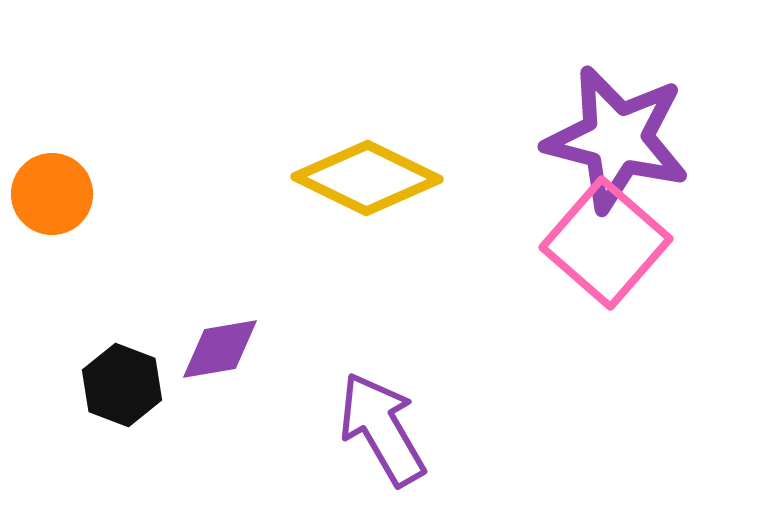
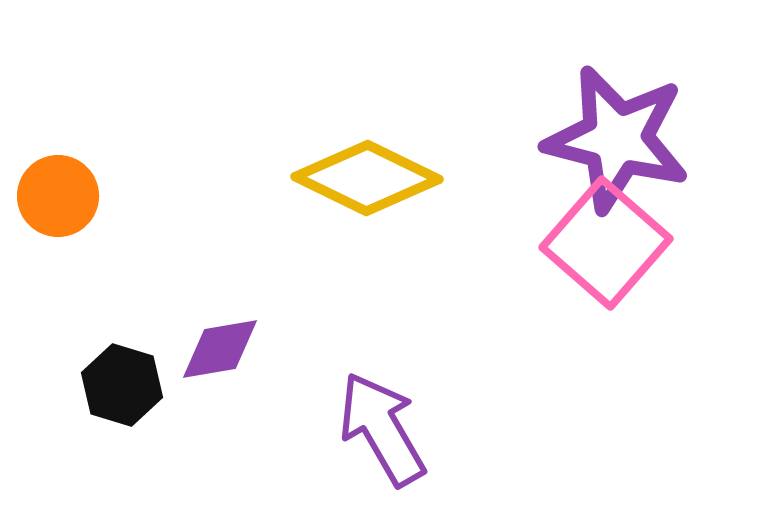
orange circle: moved 6 px right, 2 px down
black hexagon: rotated 4 degrees counterclockwise
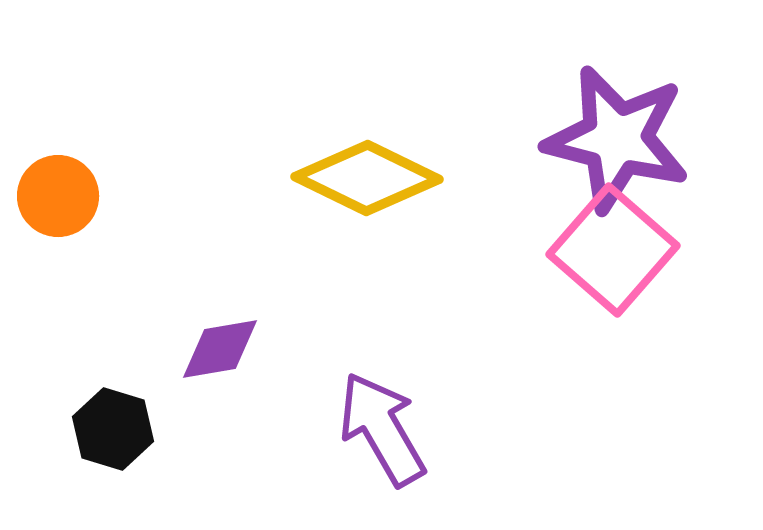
pink square: moved 7 px right, 7 px down
black hexagon: moved 9 px left, 44 px down
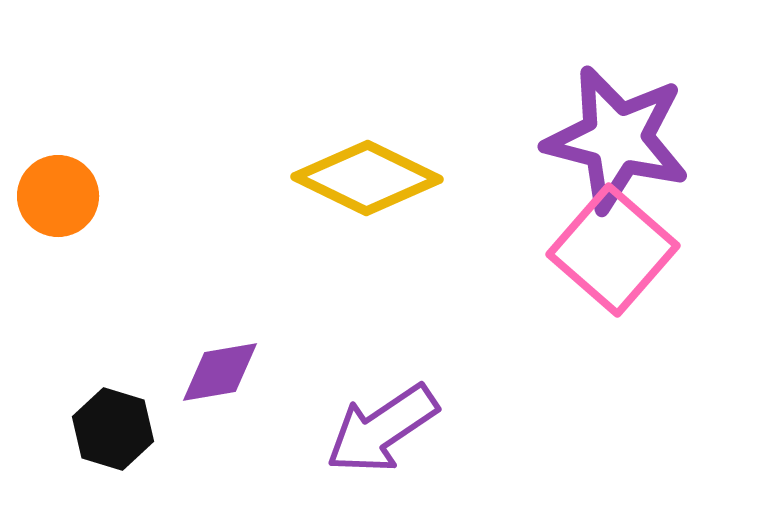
purple diamond: moved 23 px down
purple arrow: rotated 94 degrees counterclockwise
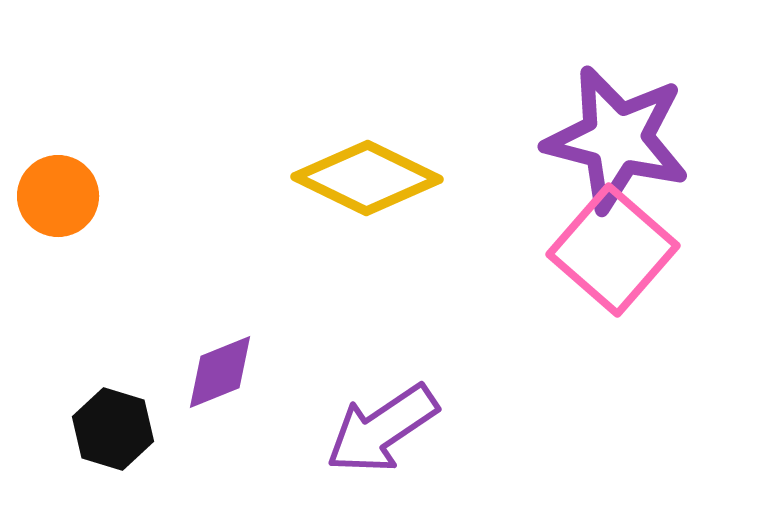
purple diamond: rotated 12 degrees counterclockwise
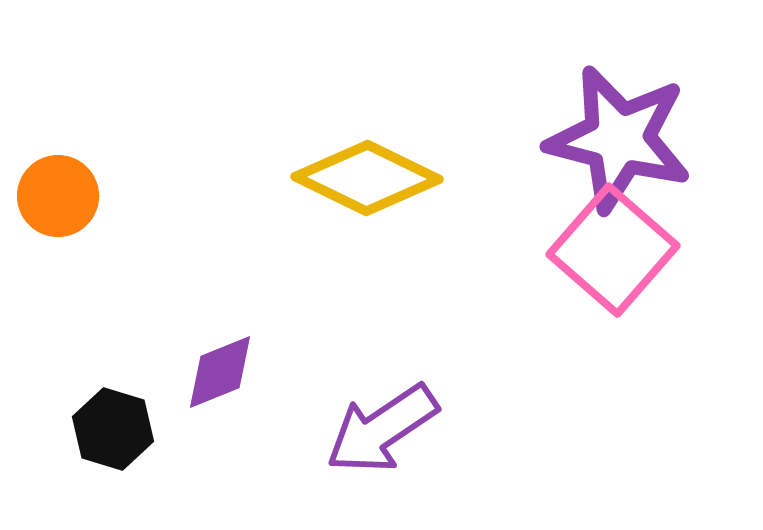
purple star: moved 2 px right
